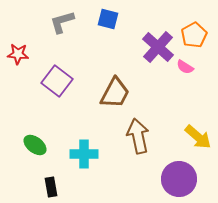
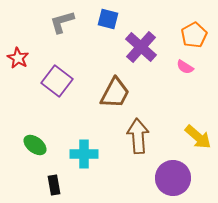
purple cross: moved 17 px left
red star: moved 4 px down; rotated 25 degrees clockwise
brown arrow: rotated 8 degrees clockwise
purple circle: moved 6 px left, 1 px up
black rectangle: moved 3 px right, 2 px up
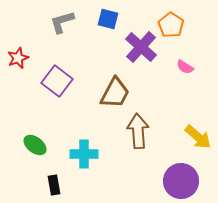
orange pentagon: moved 23 px left, 10 px up; rotated 10 degrees counterclockwise
red star: rotated 20 degrees clockwise
brown arrow: moved 5 px up
purple circle: moved 8 px right, 3 px down
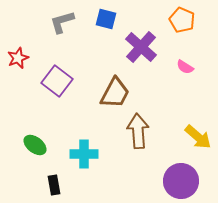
blue square: moved 2 px left
orange pentagon: moved 11 px right, 5 px up; rotated 10 degrees counterclockwise
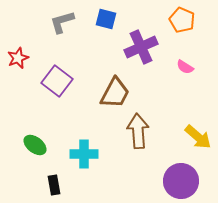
purple cross: rotated 24 degrees clockwise
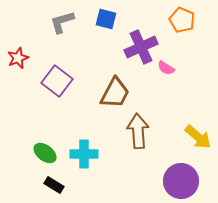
pink semicircle: moved 19 px left, 1 px down
green ellipse: moved 10 px right, 8 px down
black rectangle: rotated 48 degrees counterclockwise
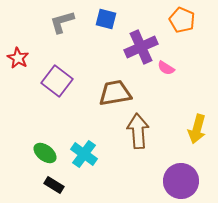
red star: rotated 20 degrees counterclockwise
brown trapezoid: rotated 128 degrees counterclockwise
yellow arrow: moved 1 px left, 8 px up; rotated 64 degrees clockwise
cyan cross: rotated 36 degrees clockwise
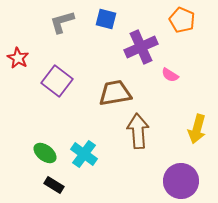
pink semicircle: moved 4 px right, 7 px down
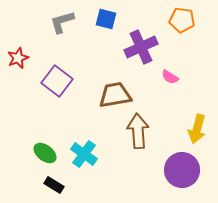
orange pentagon: rotated 15 degrees counterclockwise
red star: rotated 20 degrees clockwise
pink semicircle: moved 2 px down
brown trapezoid: moved 2 px down
purple circle: moved 1 px right, 11 px up
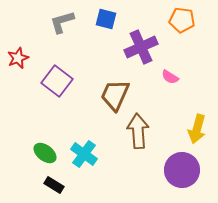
brown trapezoid: rotated 56 degrees counterclockwise
